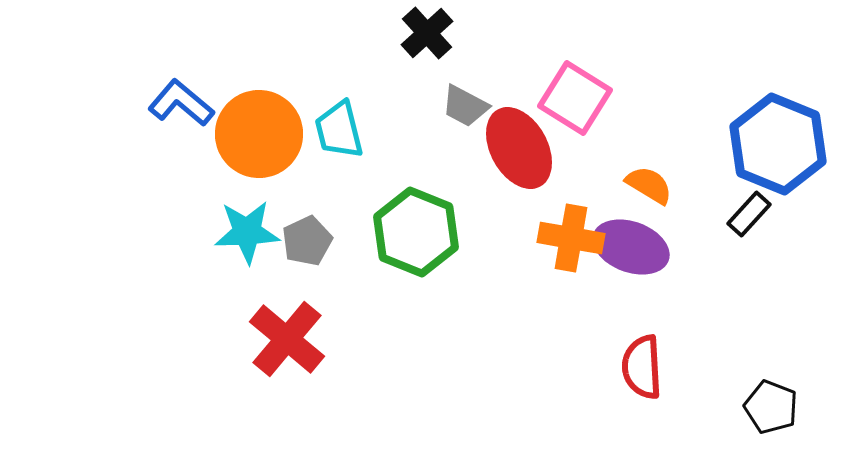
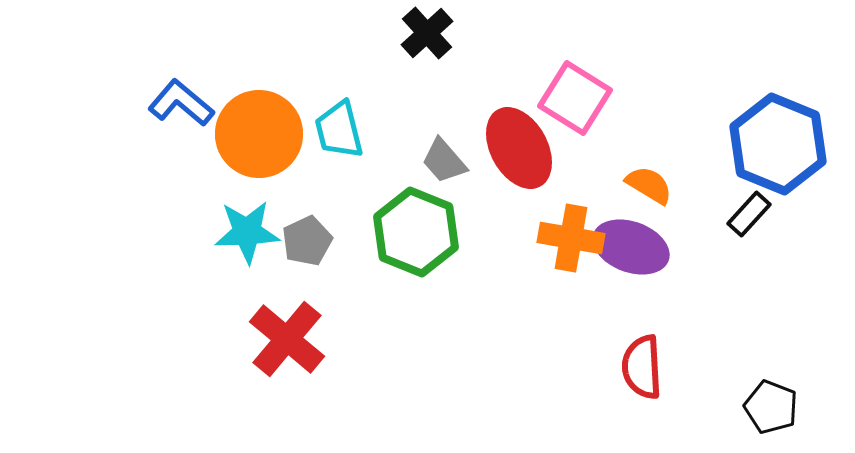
gray trapezoid: moved 21 px left, 55 px down; rotated 21 degrees clockwise
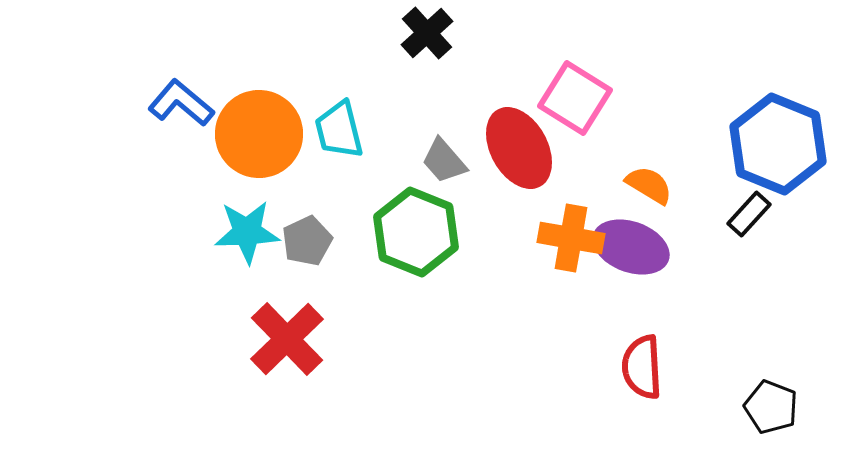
red cross: rotated 6 degrees clockwise
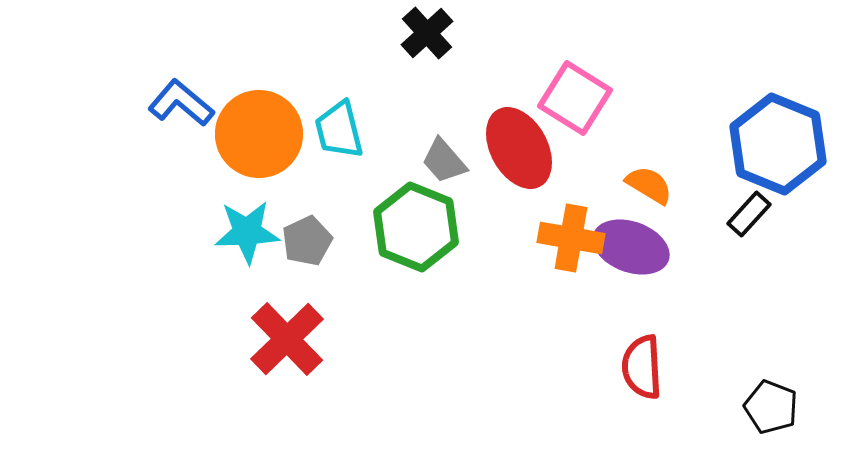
green hexagon: moved 5 px up
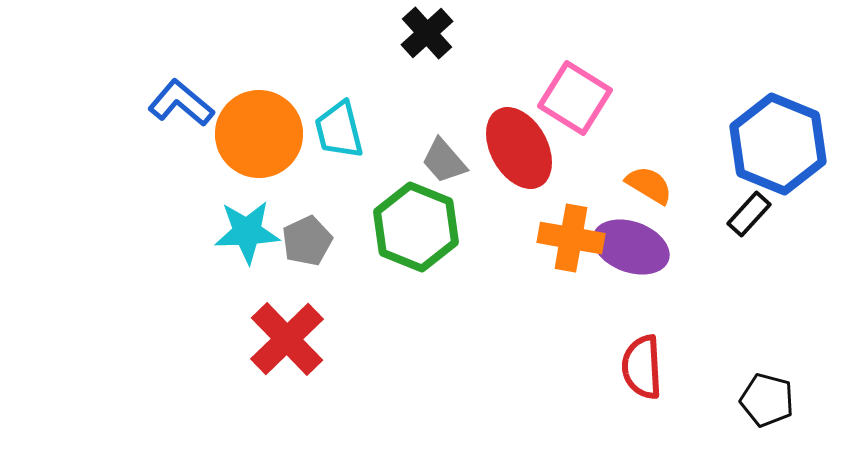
black pentagon: moved 4 px left, 7 px up; rotated 6 degrees counterclockwise
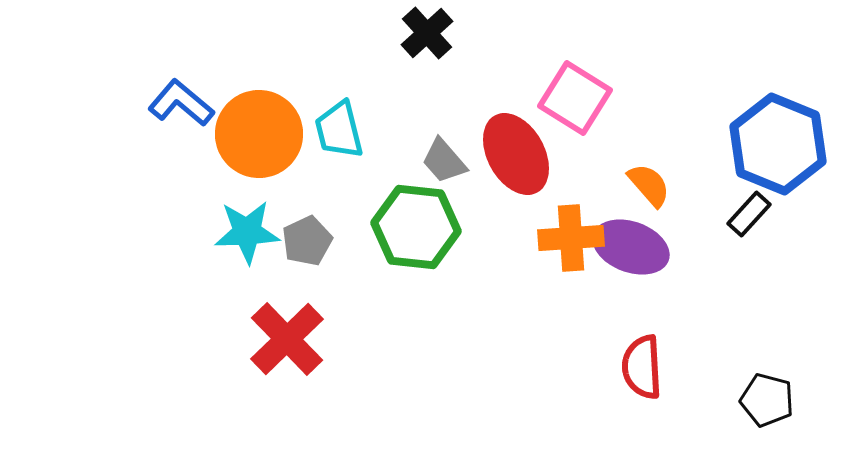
red ellipse: moved 3 px left, 6 px down
orange semicircle: rotated 18 degrees clockwise
green hexagon: rotated 16 degrees counterclockwise
orange cross: rotated 14 degrees counterclockwise
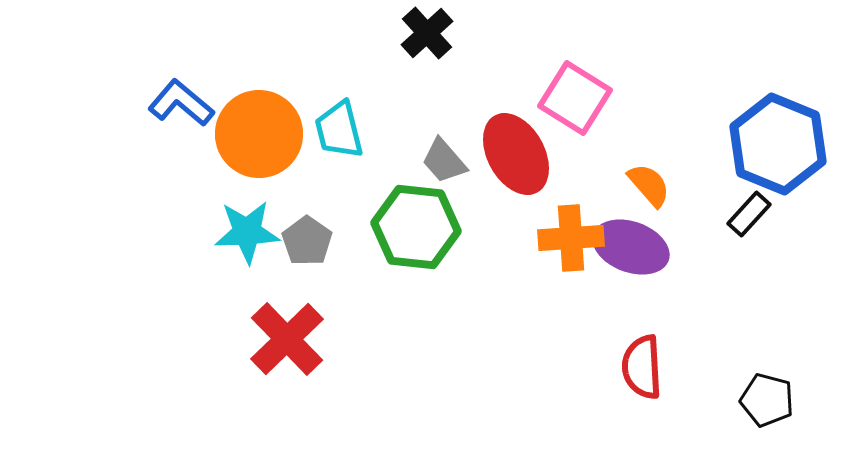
gray pentagon: rotated 12 degrees counterclockwise
